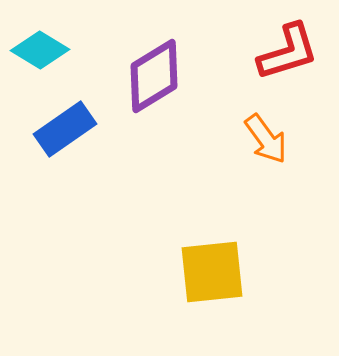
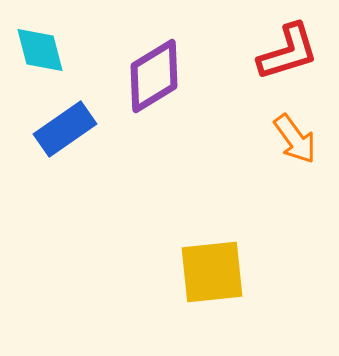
cyan diamond: rotated 44 degrees clockwise
orange arrow: moved 29 px right
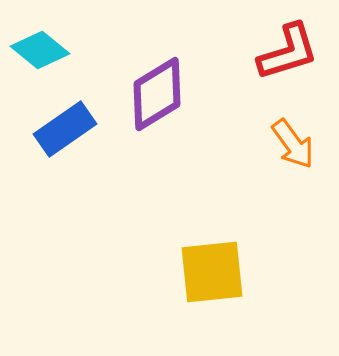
cyan diamond: rotated 36 degrees counterclockwise
purple diamond: moved 3 px right, 18 px down
orange arrow: moved 2 px left, 5 px down
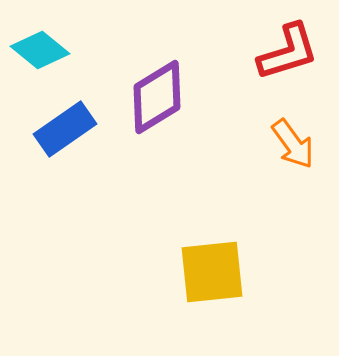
purple diamond: moved 3 px down
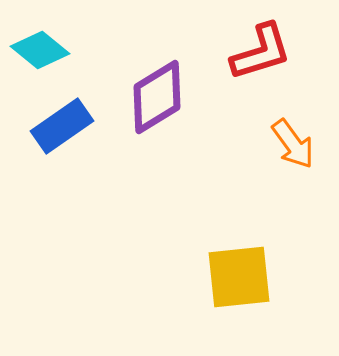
red L-shape: moved 27 px left
blue rectangle: moved 3 px left, 3 px up
yellow square: moved 27 px right, 5 px down
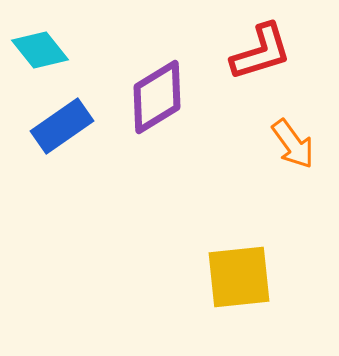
cyan diamond: rotated 12 degrees clockwise
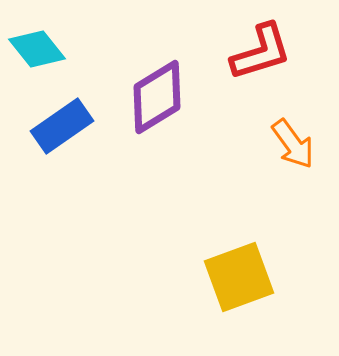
cyan diamond: moved 3 px left, 1 px up
yellow square: rotated 14 degrees counterclockwise
